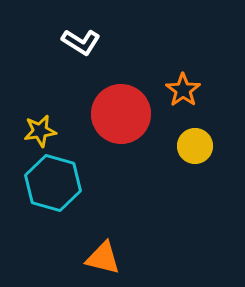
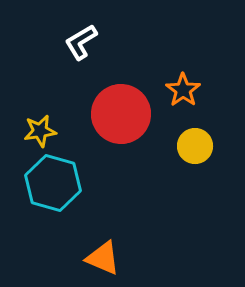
white L-shape: rotated 117 degrees clockwise
orange triangle: rotated 9 degrees clockwise
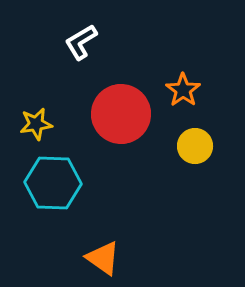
yellow star: moved 4 px left, 7 px up
cyan hexagon: rotated 14 degrees counterclockwise
orange triangle: rotated 12 degrees clockwise
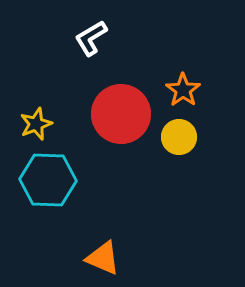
white L-shape: moved 10 px right, 4 px up
yellow star: rotated 12 degrees counterclockwise
yellow circle: moved 16 px left, 9 px up
cyan hexagon: moved 5 px left, 3 px up
orange triangle: rotated 12 degrees counterclockwise
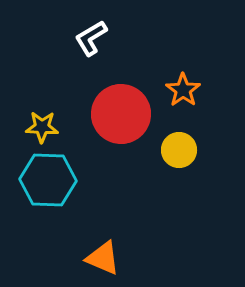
yellow star: moved 6 px right, 3 px down; rotated 24 degrees clockwise
yellow circle: moved 13 px down
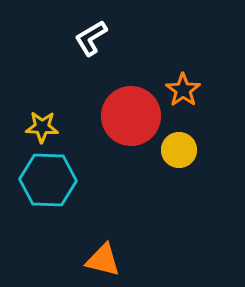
red circle: moved 10 px right, 2 px down
orange triangle: moved 2 px down; rotated 9 degrees counterclockwise
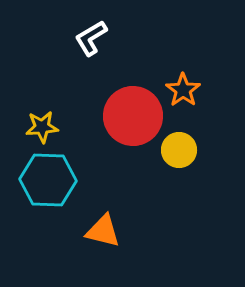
red circle: moved 2 px right
yellow star: rotated 8 degrees counterclockwise
orange triangle: moved 29 px up
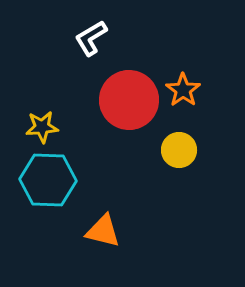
red circle: moved 4 px left, 16 px up
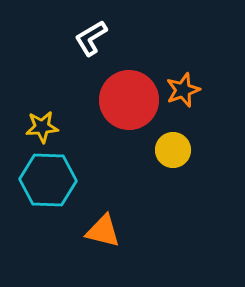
orange star: rotated 16 degrees clockwise
yellow circle: moved 6 px left
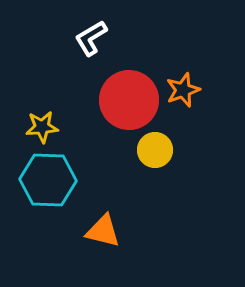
yellow circle: moved 18 px left
